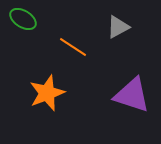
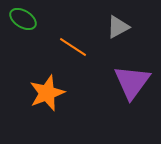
purple triangle: moved 13 px up; rotated 48 degrees clockwise
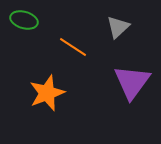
green ellipse: moved 1 px right, 1 px down; rotated 16 degrees counterclockwise
gray triangle: rotated 15 degrees counterclockwise
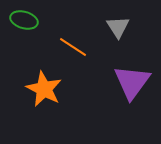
gray triangle: rotated 20 degrees counterclockwise
orange star: moved 3 px left, 4 px up; rotated 24 degrees counterclockwise
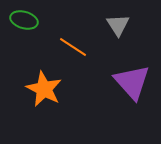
gray triangle: moved 2 px up
purple triangle: rotated 18 degrees counterclockwise
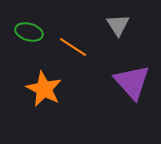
green ellipse: moved 5 px right, 12 px down
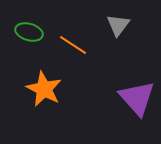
gray triangle: rotated 10 degrees clockwise
orange line: moved 2 px up
purple triangle: moved 5 px right, 16 px down
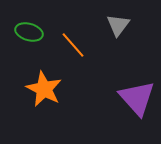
orange line: rotated 16 degrees clockwise
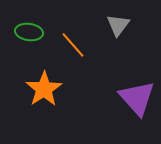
green ellipse: rotated 8 degrees counterclockwise
orange star: rotated 12 degrees clockwise
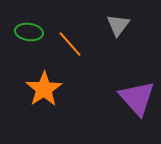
orange line: moved 3 px left, 1 px up
